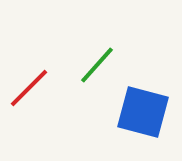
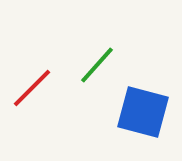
red line: moved 3 px right
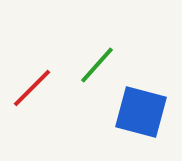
blue square: moved 2 px left
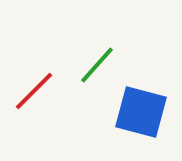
red line: moved 2 px right, 3 px down
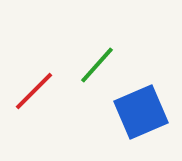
blue square: rotated 38 degrees counterclockwise
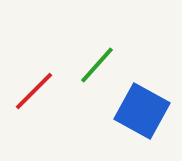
blue square: moved 1 px right, 1 px up; rotated 38 degrees counterclockwise
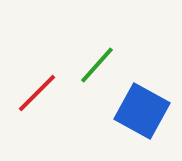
red line: moved 3 px right, 2 px down
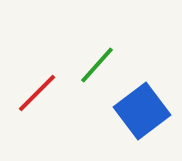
blue square: rotated 24 degrees clockwise
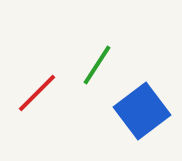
green line: rotated 9 degrees counterclockwise
